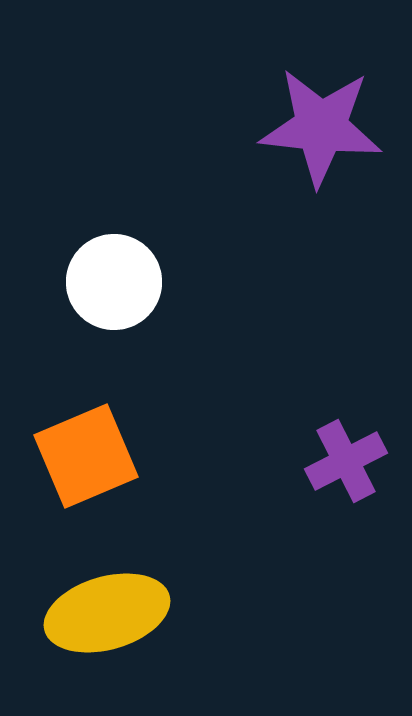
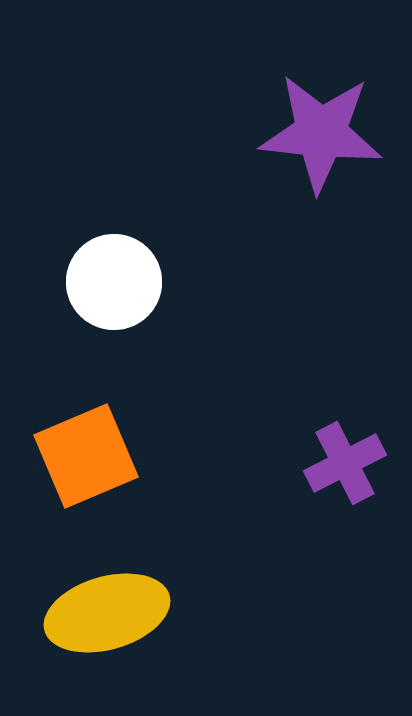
purple star: moved 6 px down
purple cross: moved 1 px left, 2 px down
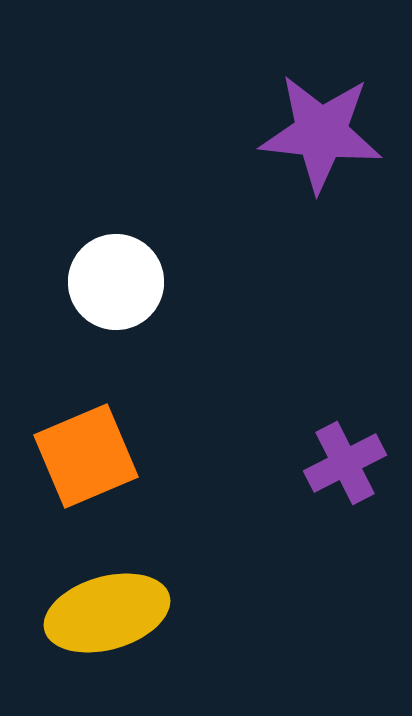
white circle: moved 2 px right
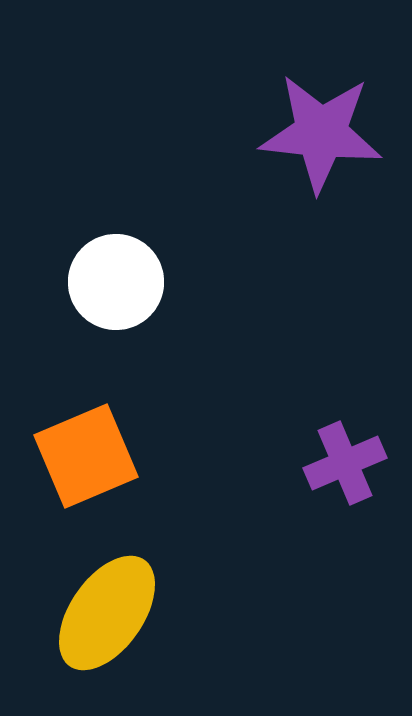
purple cross: rotated 4 degrees clockwise
yellow ellipse: rotated 39 degrees counterclockwise
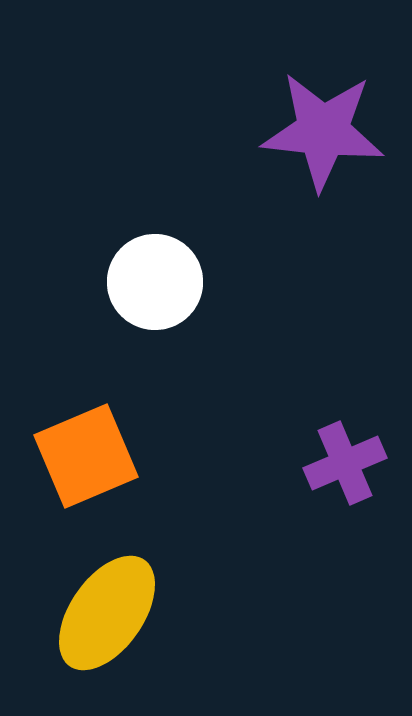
purple star: moved 2 px right, 2 px up
white circle: moved 39 px right
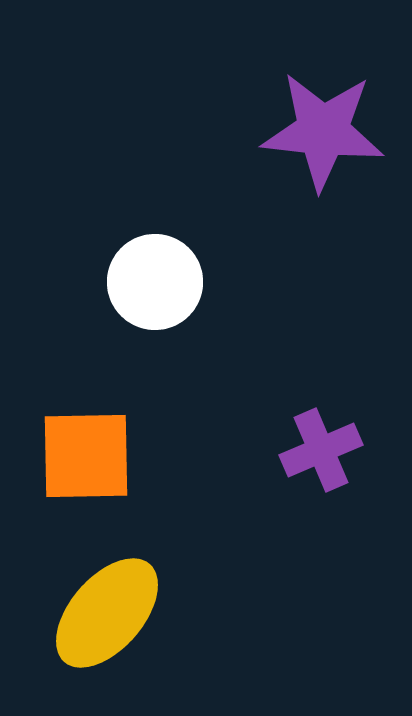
orange square: rotated 22 degrees clockwise
purple cross: moved 24 px left, 13 px up
yellow ellipse: rotated 6 degrees clockwise
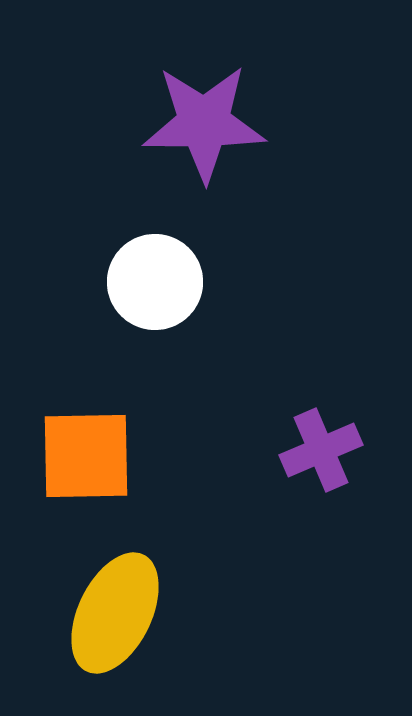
purple star: moved 119 px left, 8 px up; rotated 6 degrees counterclockwise
yellow ellipse: moved 8 px right; rotated 15 degrees counterclockwise
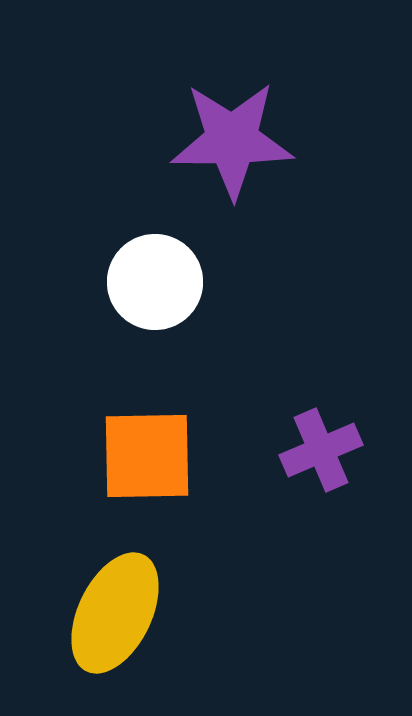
purple star: moved 28 px right, 17 px down
orange square: moved 61 px right
